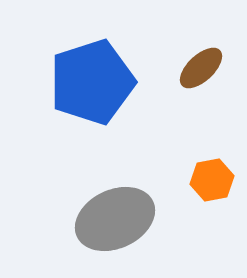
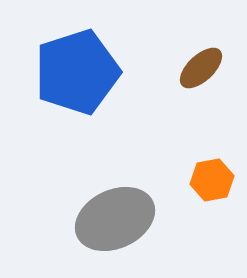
blue pentagon: moved 15 px left, 10 px up
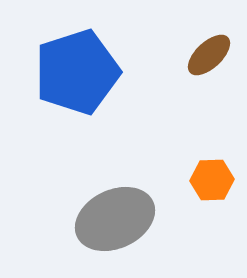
brown ellipse: moved 8 px right, 13 px up
orange hexagon: rotated 9 degrees clockwise
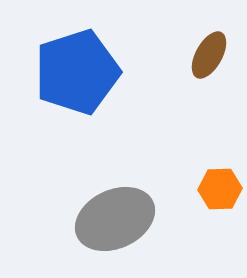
brown ellipse: rotated 18 degrees counterclockwise
orange hexagon: moved 8 px right, 9 px down
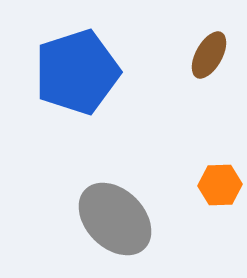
orange hexagon: moved 4 px up
gray ellipse: rotated 70 degrees clockwise
